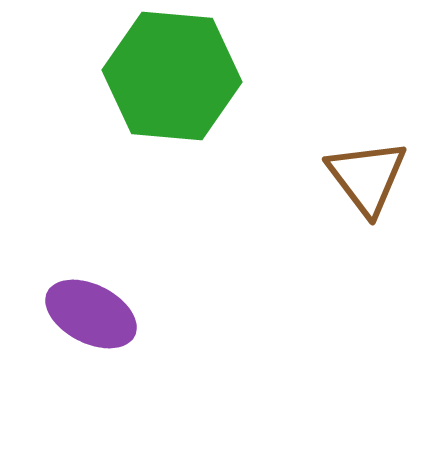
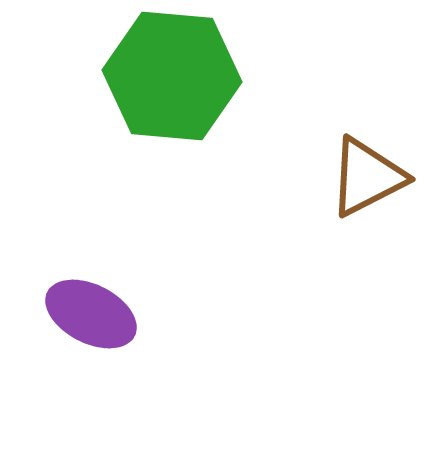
brown triangle: rotated 40 degrees clockwise
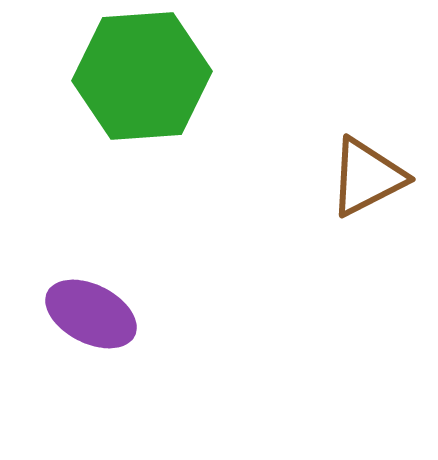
green hexagon: moved 30 px left; rotated 9 degrees counterclockwise
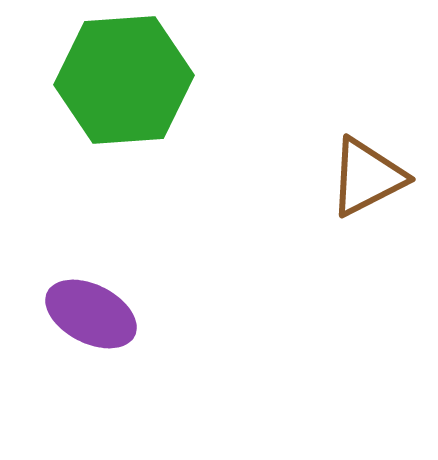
green hexagon: moved 18 px left, 4 px down
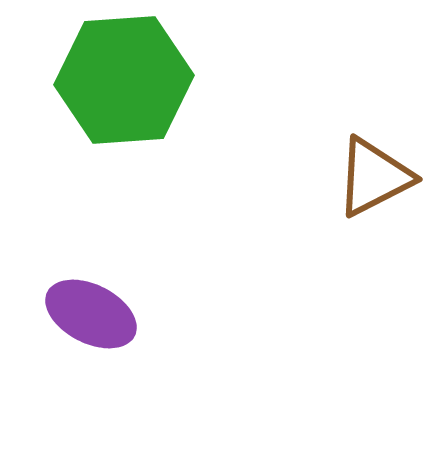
brown triangle: moved 7 px right
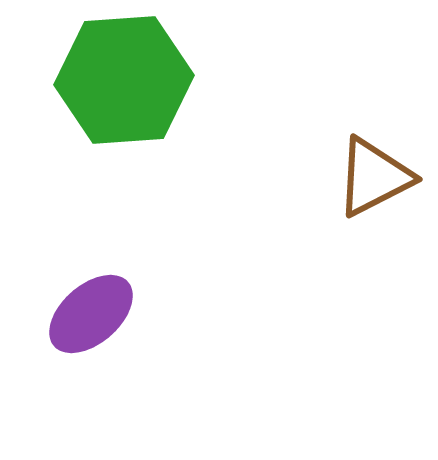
purple ellipse: rotated 68 degrees counterclockwise
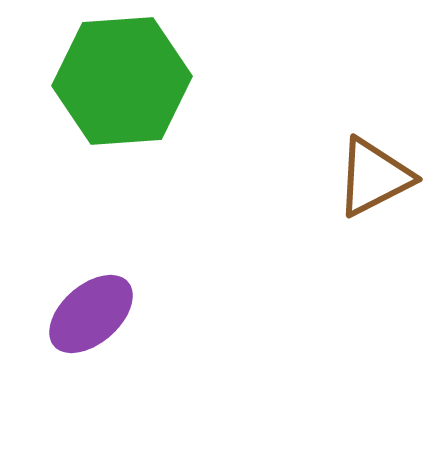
green hexagon: moved 2 px left, 1 px down
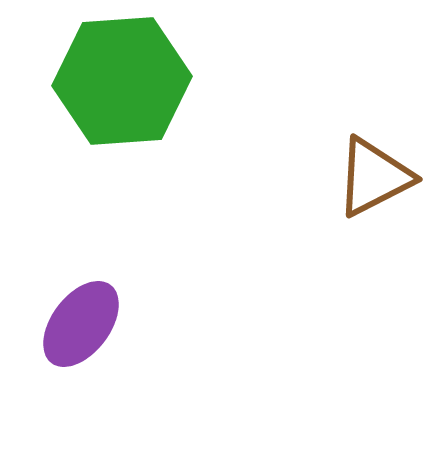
purple ellipse: moved 10 px left, 10 px down; rotated 12 degrees counterclockwise
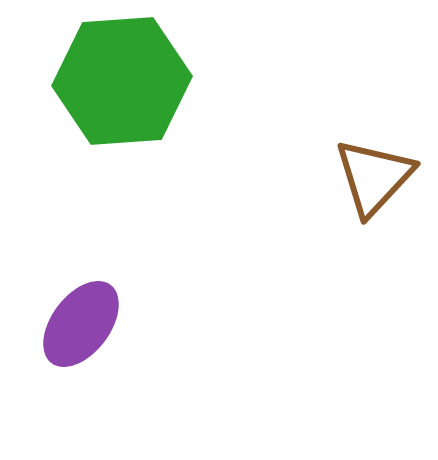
brown triangle: rotated 20 degrees counterclockwise
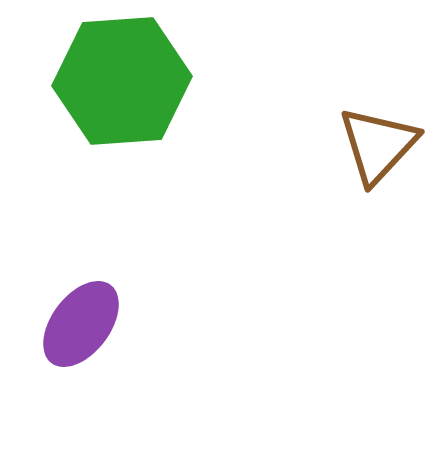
brown triangle: moved 4 px right, 32 px up
